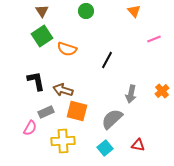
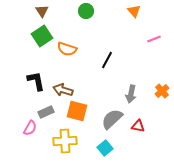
yellow cross: moved 2 px right
red triangle: moved 19 px up
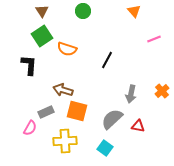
green circle: moved 3 px left
black L-shape: moved 7 px left, 16 px up; rotated 15 degrees clockwise
cyan square: rotated 14 degrees counterclockwise
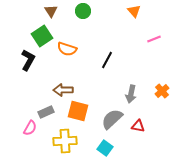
brown triangle: moved 9 px right
black L-shape: moved 1 px left, 5 px up; rotated 25 degrees clockwise
brown arrow: rotated 18 degrees counterclockwise
orange square: moved 1 px right
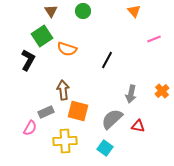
brown arrow: rotated 84 degrees clockwise
